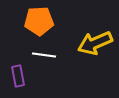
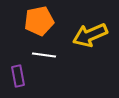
orange pentagon: rotated 8 degrees counterclockwise
yellow arrow: moved 5 px left, 8 px up
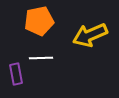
white line: moved 3 px left, 3 px down; rotated 10 degrees counterclockwise
purple rectangle: moved 2 px left, 2 px up
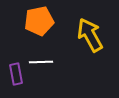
yellow arrow: rotated 84 degrees clockwise
white line: moved 4 px down
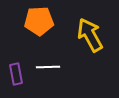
orange pentagon: rotated 8 degrees clockwise
white line: moved 7 px right, 5 px down
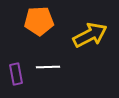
yellow arrow: rotated 92 degrees clockwise
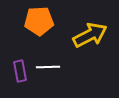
purple rectangle: moved 4 px right, 3 px up
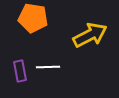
orange pentagon: moved 6 px left, 3 px up; rotated 12 degrees clockwise
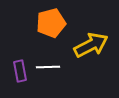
orange pentagon: moved 18 px right, 5 px down; rotated 24 degrees counterclockwise
yellow arrow: moved 1 px right, 10 px down
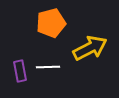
yellow arrow: moved 1 px left, 3 px down
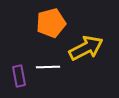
yellow arrow: moved 4 px left
purple rectangle: moved 1 px left, 5 px down
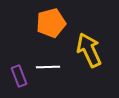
yellow arrow: moved 3 px right, 2 px down; rotated 88 degrees counterclockwise
purple rectangle: rotated 10 degrees counterclockwise
